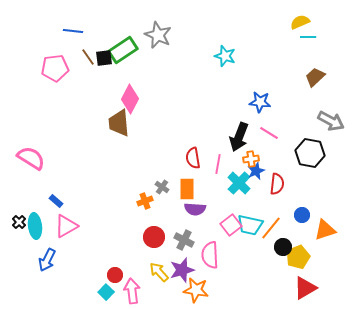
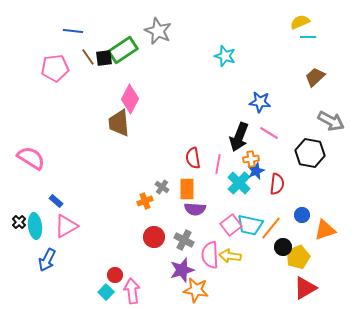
gray star at (158, 35): moved 4 px up
yellow arrow at (159, 272): moved 71 px right, 16 px up; rotated 40 degrees counterclockwise
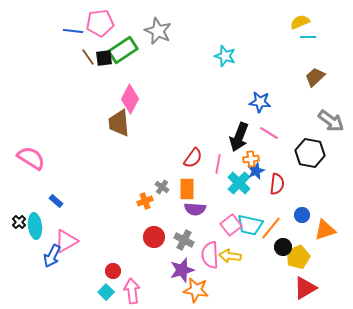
pink pentagon at (55, 68): moved 45 px right, 45 px up
gray arrow at (331, 121): rotated 8 degrees clockwise
red semicircle at (193, 158): rotated 135 degrees counterclockwise
pink triangle at (66, 226): moved 15 px down
blue arrow at (47, 260): moved 5 px right, 4 px up
red circle at (115, 275): moved 2 px left, 4 px up
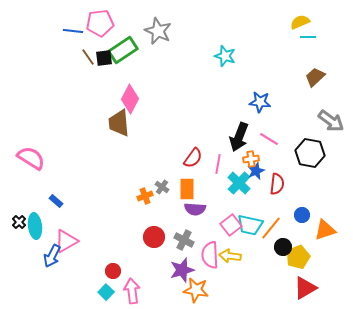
pink line at (269, 133): moved 6 px down
orange cross at (145, 201): moved 5 px up
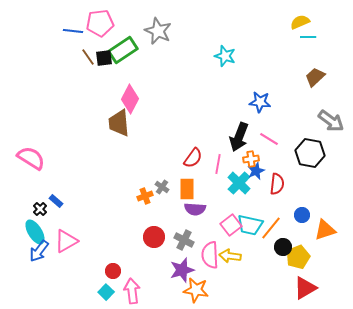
black cross at (19, 222): moved 21 px right, 13 px up
cyan ellipse at (35, 226): moved 6 px down; rotated 25 degrees counterclockwise
blue arrow at (52, 256): moved 13 px left, 5 px up; rotated 10 degrees clockwise
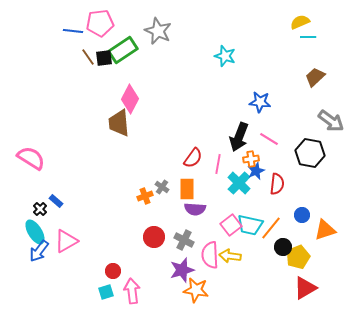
cyan square at (106, 292): rotated 28 degrees clockwise
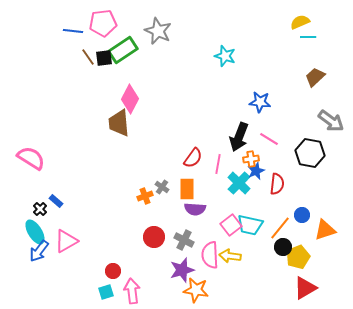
pink pentagon at (100, 23): moved 3 px right
orange line at (271, 228): moved 9 px right
